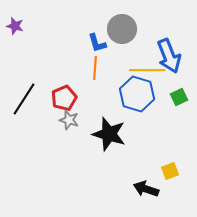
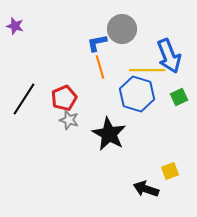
blue L-shape: rotated 95 degrees clockwise
orange line: moved 5 px right, 1 px up; rotated 20 degrees counterclockwise
black star: rotated 12 degrees clockwise
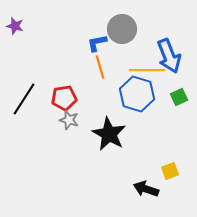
red pentagon: rotated 15 degrees clockwise
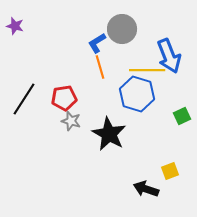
blue L-shape: rotated 20 degrees counterclockwise
green square: moved 3 px right, 19 px down
gray star: moved 2 px right, 1 px down
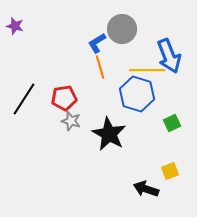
green square: moved 10 px left, 7 px down
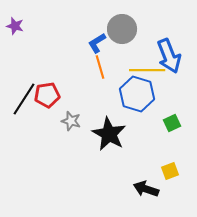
red pentagon: moved 17 px left, 3 px up
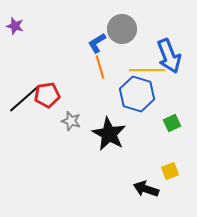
black line: rotated 16 degrees clockwise
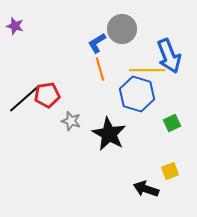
orange line: moved 2 px down
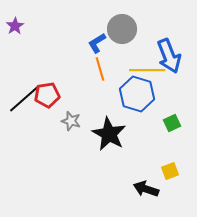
purple star: rotated 24 degrees clockwise
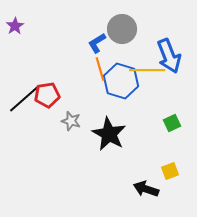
blue hexagon: moved 16 px left, 13 px up
